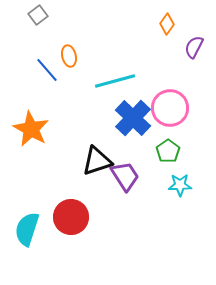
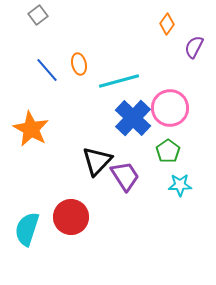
orange ellipse: moved 10 px right, 8 px down
cyan line: moved 4 px right
black triangle: rotated 28 degrees counterclockwise
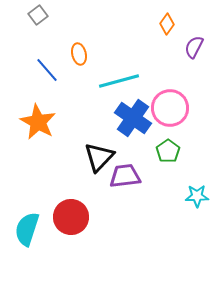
orange ellipse: moved 10 px up
blue cross: rotated 9 degrees counterclockwise
orange star: moved 7 px right, 7 px up
black triangle: moved 2 px right, 4 px up
purple trapezoid: rotated 64 degrees counterclockwise
cyan star: moved 17 px right, 11 px down
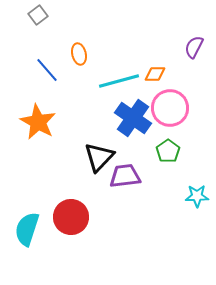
orange diamond: moved 12 px left, 50 px down; rotated 55 degrees clockwise
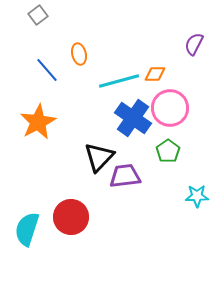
purple semicircle: moved 3 px up
orange star: rotated 15 degrees clockwise
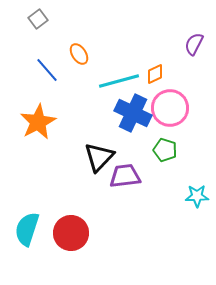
gray square: moved 4 px down
orange ellipse: rotated 20 degrees counterclockwise
orange diamond: rotated 25 degrees counterclockwise
blue cross: moved 5 px up; rotated 9 degrees counterclockwise
green pentagon: moved 3 px left, 1 px up; rotated 20 degrees counterclockwise
red circle: moved 16 px down
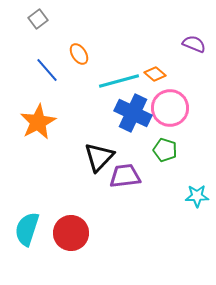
purple semicircle: rotated 85 degrees clockwise
orange diamond: rotated 65 degrees clockwise
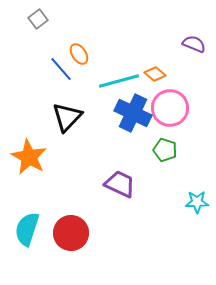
blue line: moved 14 px right, 1 px up
orange star: moved 9 px left, 35 px down; rotated 15 degrees counterclockwise
black triangle: moved 32 px left, 40 px up
purple trapezoid: moved 5 px left, 8 px down; rotated 32 degrees clockwise
cyan star: moved 6 px down
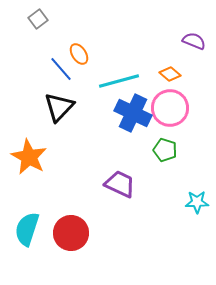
purple semicircle: moved 3 px up
orange diamond: moved 15 px right
black triangle: moved 8 px left, 10 px up
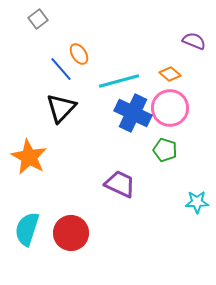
black triangle: moved 2 px right, 1 px down
